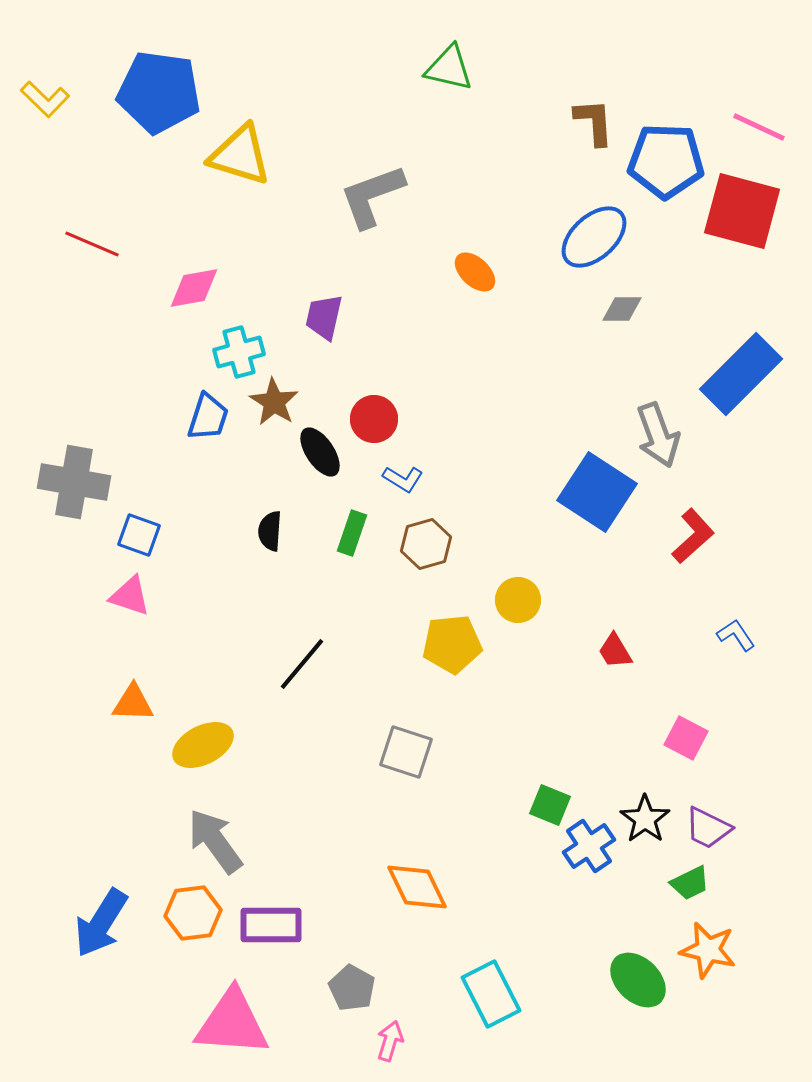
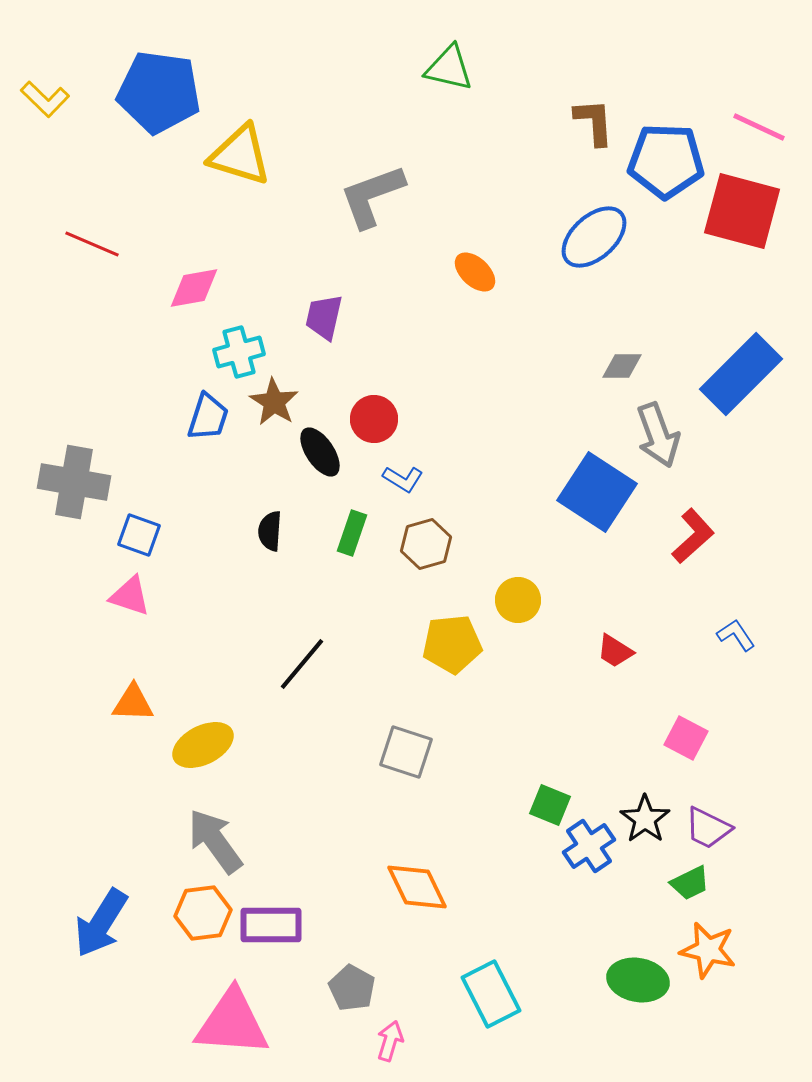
gray diamond at (622, 309): moved 57 px down
red trapezoid at (615, 651): rotated 27 degrees counterclockwise
orange hexagon at (193, 913): moved 10 px right
green ellipse at (638, 980): rotated 34 degrees counterclockwise
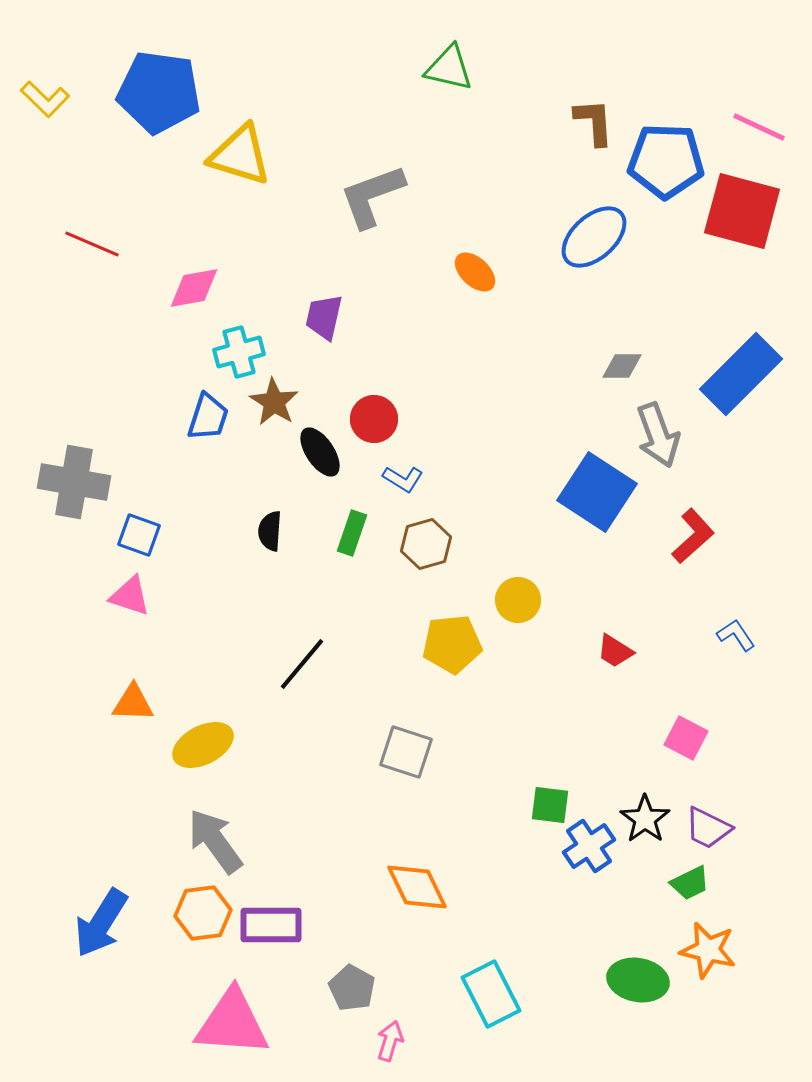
green square at (550, 805): rotated 15 degrees counterclockwise
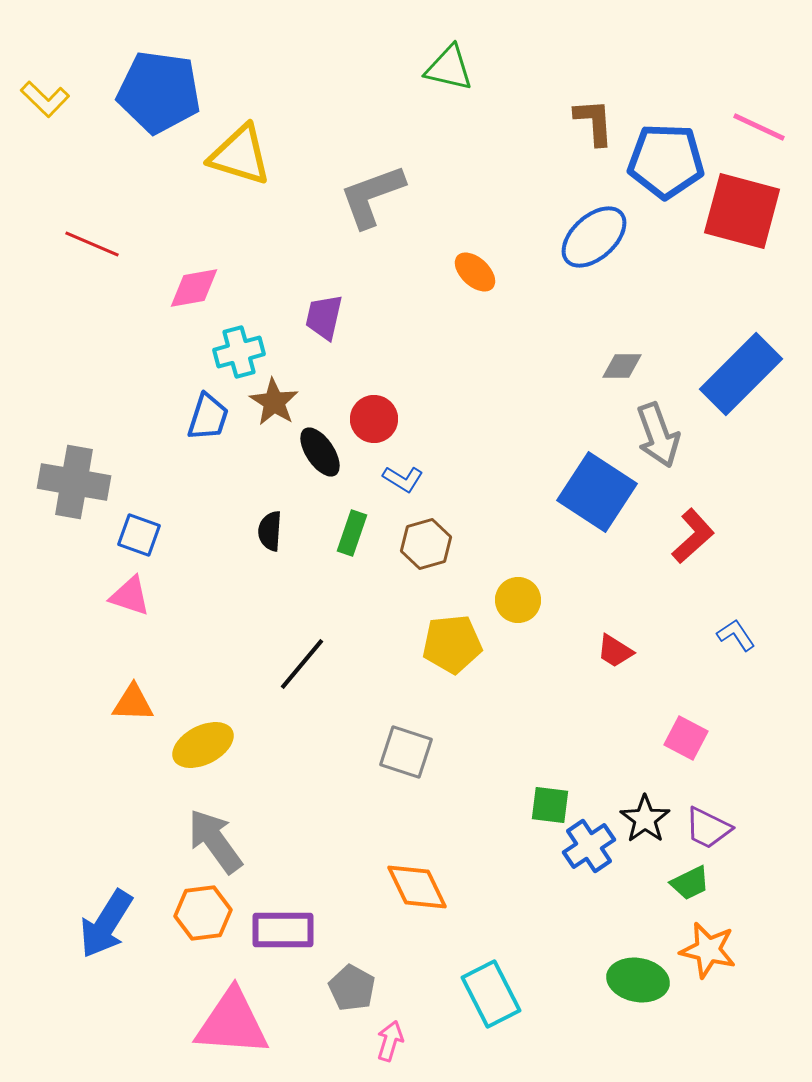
blue arrow at (101, 923): moved 5 px right, 1 px down
purple rectangle at (271, 925): moved 12 px right, 5 px down
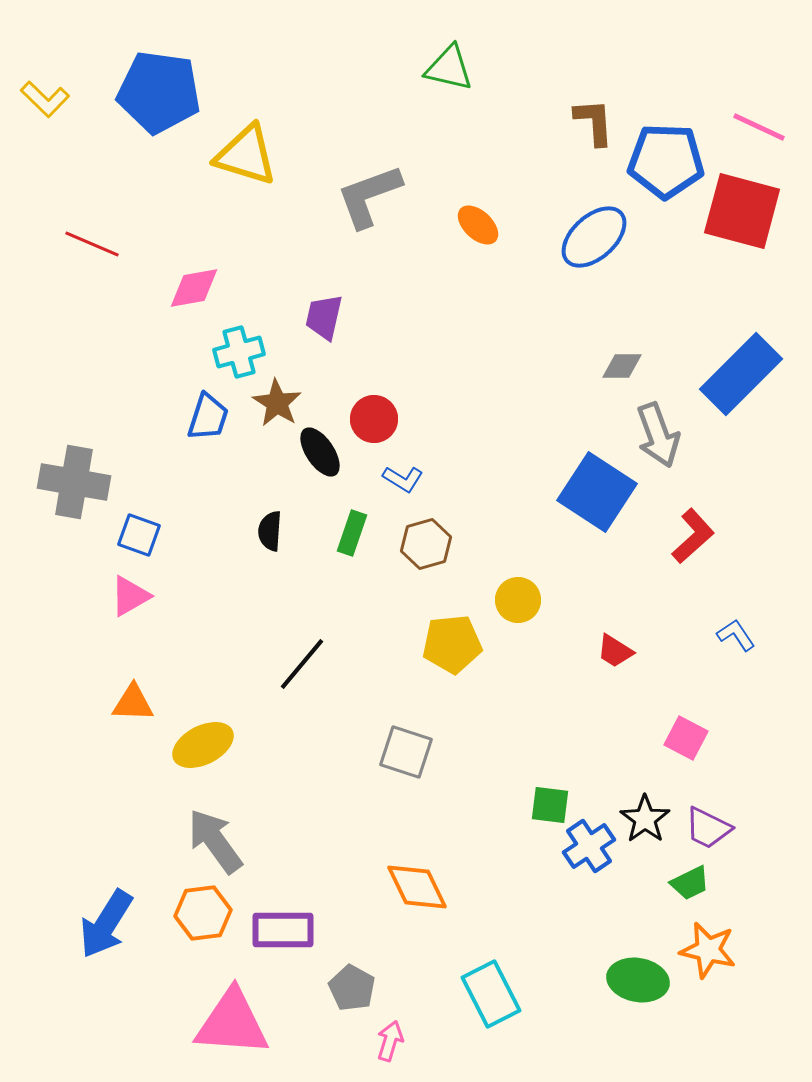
yellow triangle at (240, 155): moved 6 px right
gray L-shape at (372, 196): moved 3 px left
orange ellipse at (475, 272): moved 3 px right, 47 px up
brown star at (274, 402): moved 3 px right, 1 px down
pink triangle at (130, 596): rotated 48 degrees counterclockwise
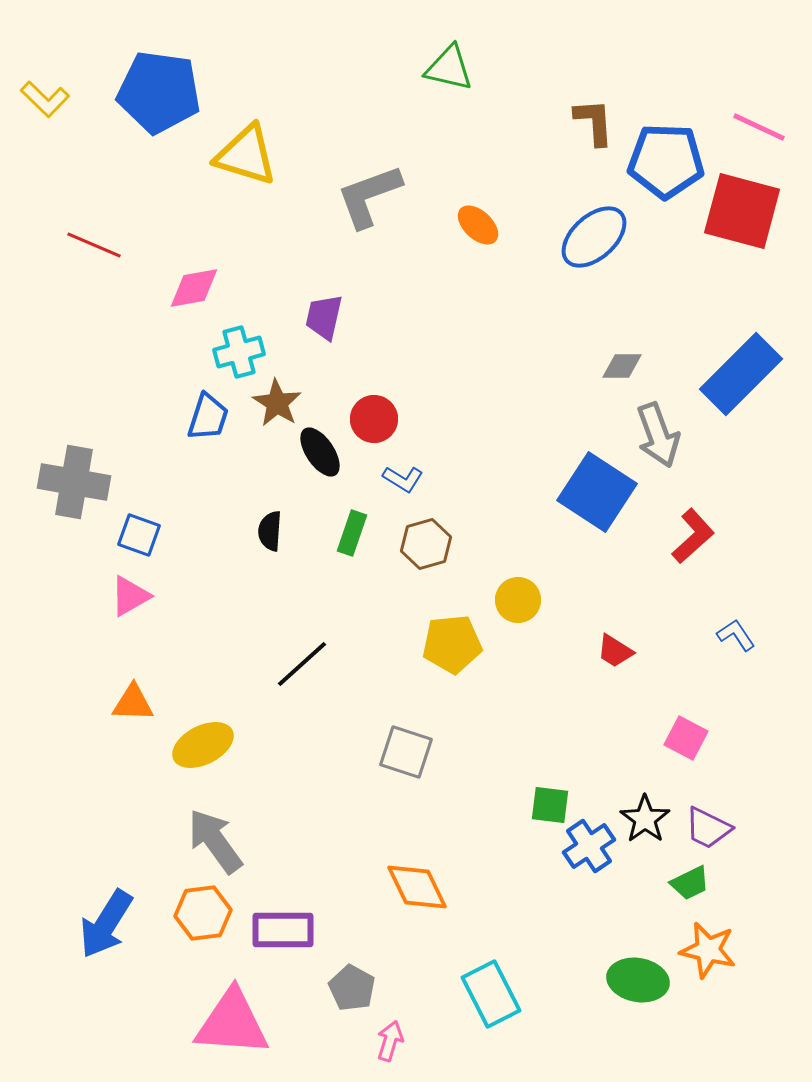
red line at (92, 244): moved 2 px right, 1 px down
black line at (302, 664): rotated 8 degrees clockwise
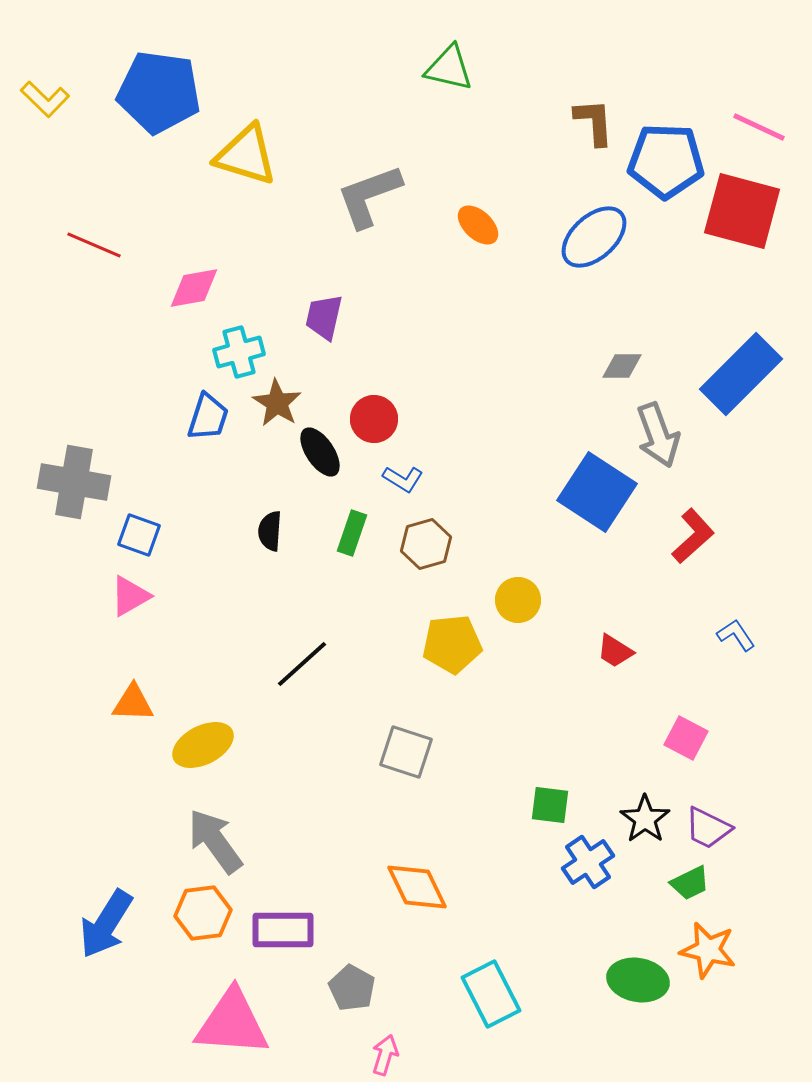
blue cross at (589, 846): moved 1 px left, 16 px down
pink arrow at (390, 1041): moved 5 px left, 14 px down
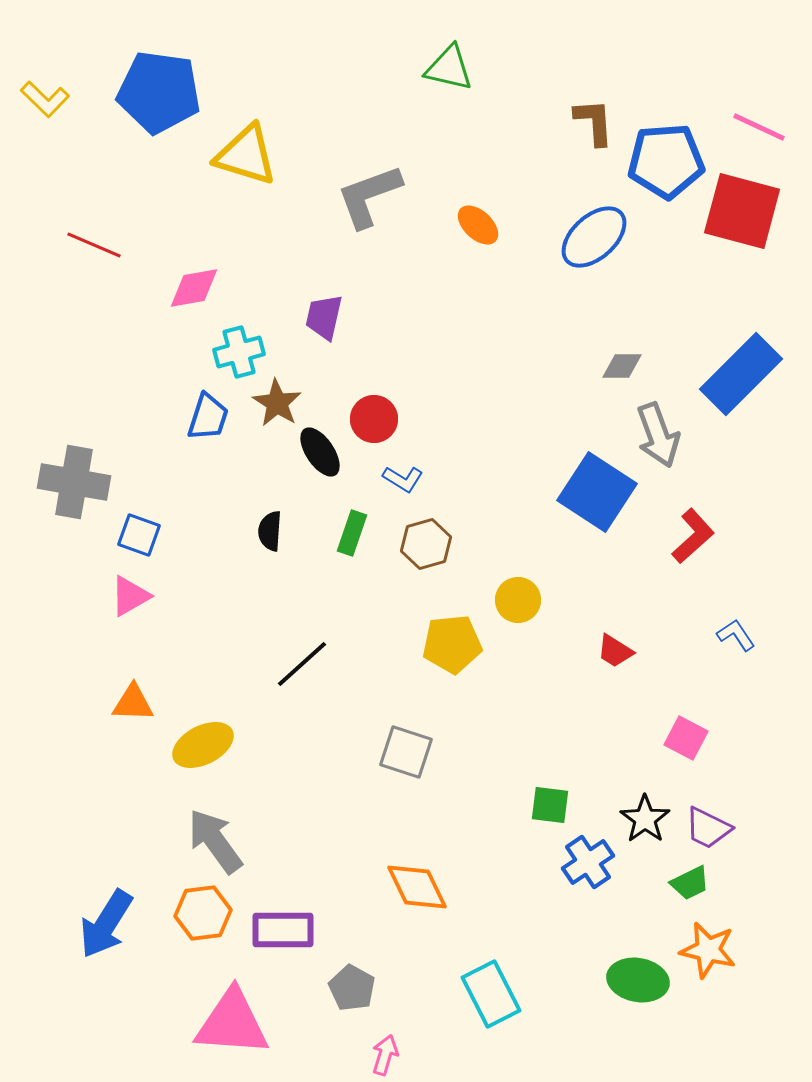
blue pentagon at (666, 161): rotated 6 degrees counterclockwise
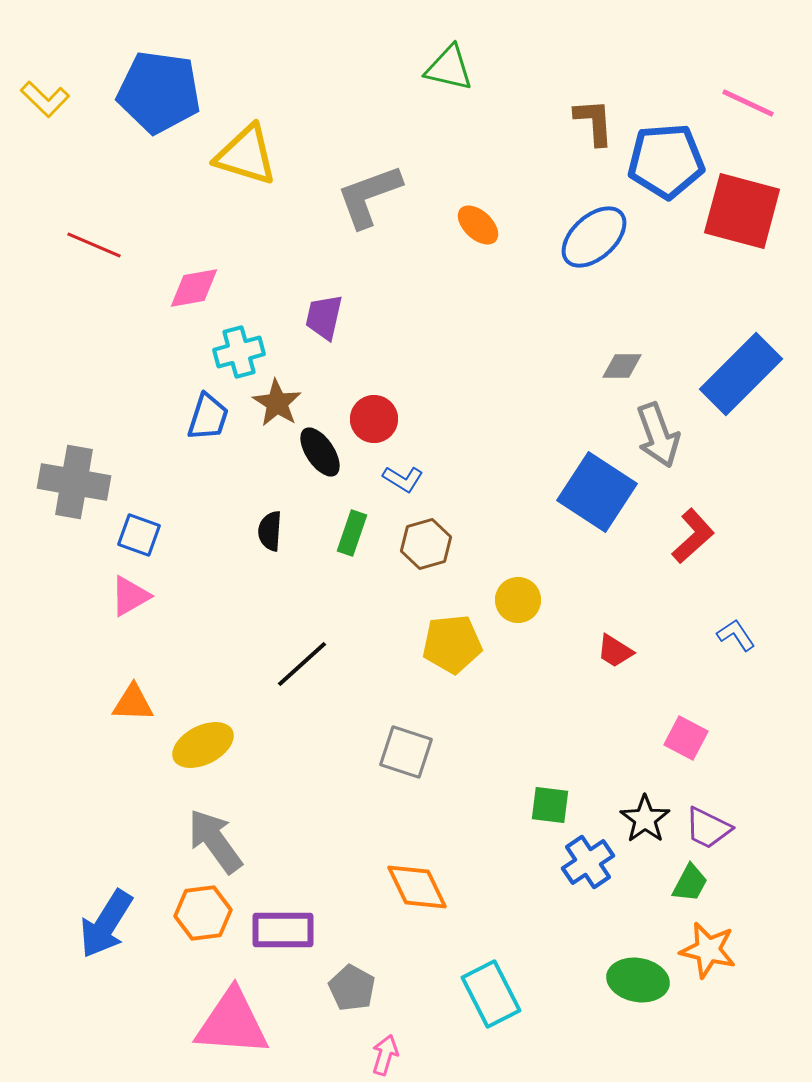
pink line at (759, 127): moved 11 px left, 24 px up
green trapezoid at (690, 883): rotated 36 degrees counterclockwise
